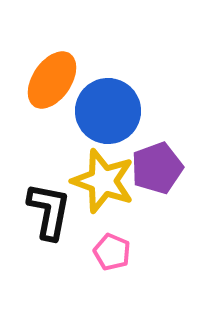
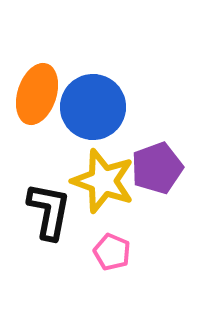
orange ellipse: moved 15 px left, 14 px down; rotated 16 degrees counterclockwise
blue circle: moved 15 px left, 4 px up
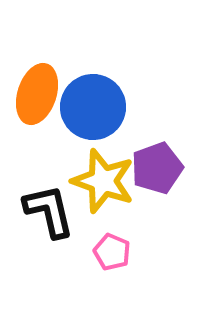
black L-shape: rotated 24 degrees counterclockwise
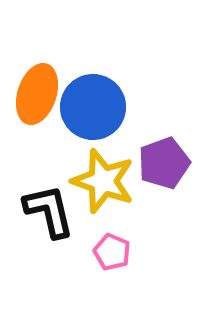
purple pentagon: moved 7 px right, 5 px up
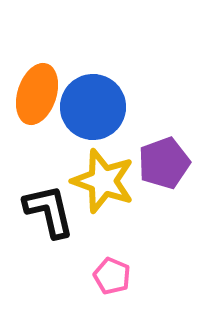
pink pentagon: moved 24 px down
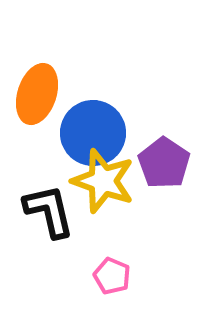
blue circle: moved 26 px down
purple pentagon: rotated 18 degrees counterclockwise
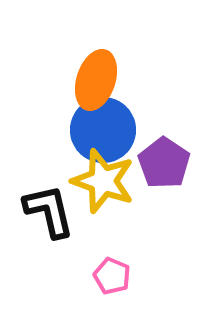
orange ellipse: moved 59 px right, 14 px up
blue circle: moved 10 px right, 3 px up
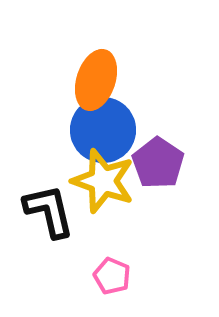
purple pentagon: moved 6 px left
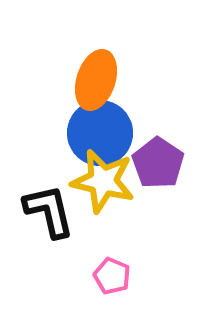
blue circle: moved 3 px left, 3 px down
yellow star: rotated 6 degrees counterclockwise
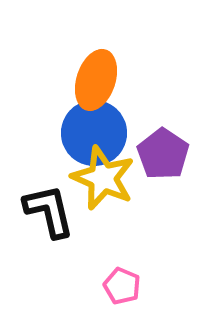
blue circle: moved 6 px left
purple pentagon: moved 5 px right, 9 px up
yellow star: moved 3 px up; rotated 10 degrees clockwise
pink pentagon: moved 10 px right, 10 px down
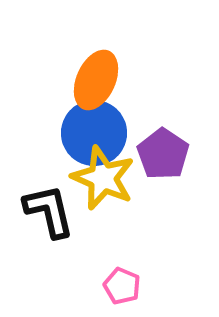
orange ellipse: rotated 6 degrees clockwise
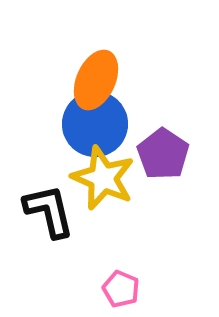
blue circle: moved 1 px right, 9 px up
pink pentagon: moved 1 px left, 3 px down
